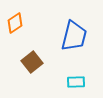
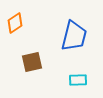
brown square: rotated 25 degrees clockwise
cyan rectangle: moved 2 px right, 2 px up
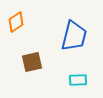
orange diamond: moved 1 px right, 1 px up
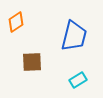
brown square: rotated 10 degrees clockwise
cyan rectangle: rotated 30 degrees counterclockwise
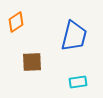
cyan rectangle: moved 2 px down; rotated 24 degrees clockwise
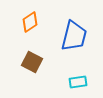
orange diamond: moved 14 px right
brown square: rotated 30 degrees clockwise
